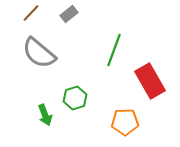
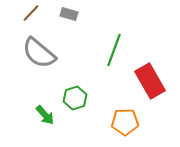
gray rectangle: rotated 54 degrees clockwise
green arrow: rotated 20 degrees counterclockwise
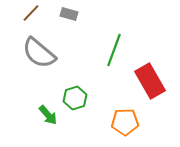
green arrow: moved 3 px right
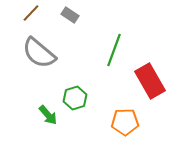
gray rectangle: moved 1 px right, 1 px down; rotated 18 degrees clockwise
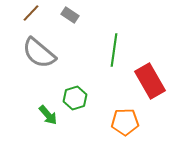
green line: rotated 12 degrees counterclockwise
